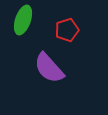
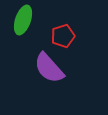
red pentagon: moved 4 px left, 6 px down
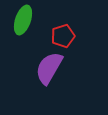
purple semicircle: rotated 72 degrees clockwise
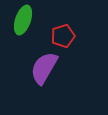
purple semicircle: moved 5 px left
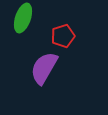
green ellipse: moved 2 px up
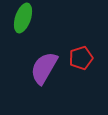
red pentagon: moved 18 px right, 22 px down
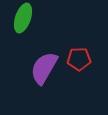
red pentagon: moved 2 px left, 1 px down; rotated 15 degrees clockwise
